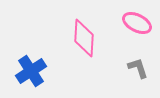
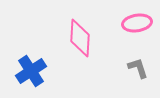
pink ellipse: rotated 36 degrees counterclockwise
pink diamond: moved 4 px left
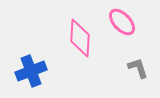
pink ellipse: moved 15 px left, 1 px up; rotated 56 degrees clockwise
blue cross: rotated 12 degrees clockwise
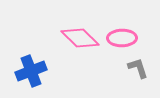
pink ellipse: moved 16 px down; rotated 48 degrees counterclockwise
pink diamond: rotated 48 degrees counterclockwise
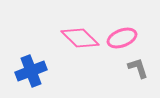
pink ellipse: rotated 20 degrees counterclockwise
